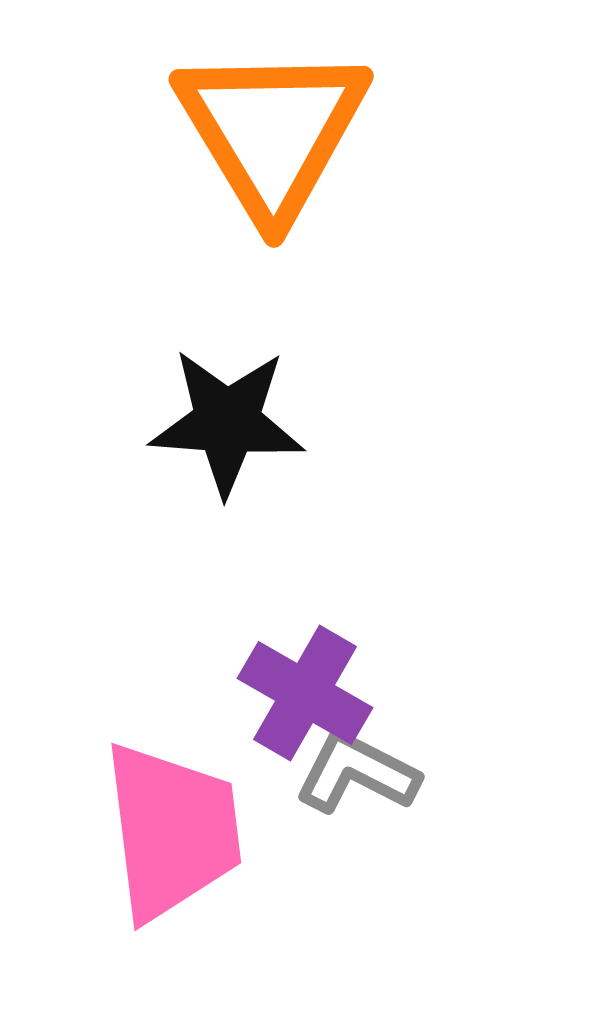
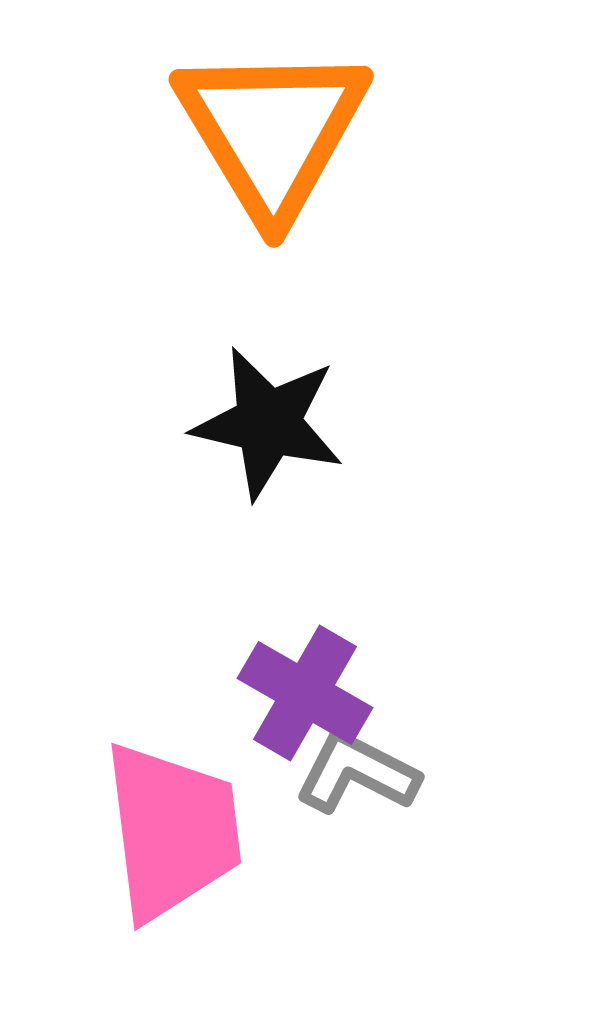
black star: moved 41 px right, 1 px down; rotated 9 degrees clockwise
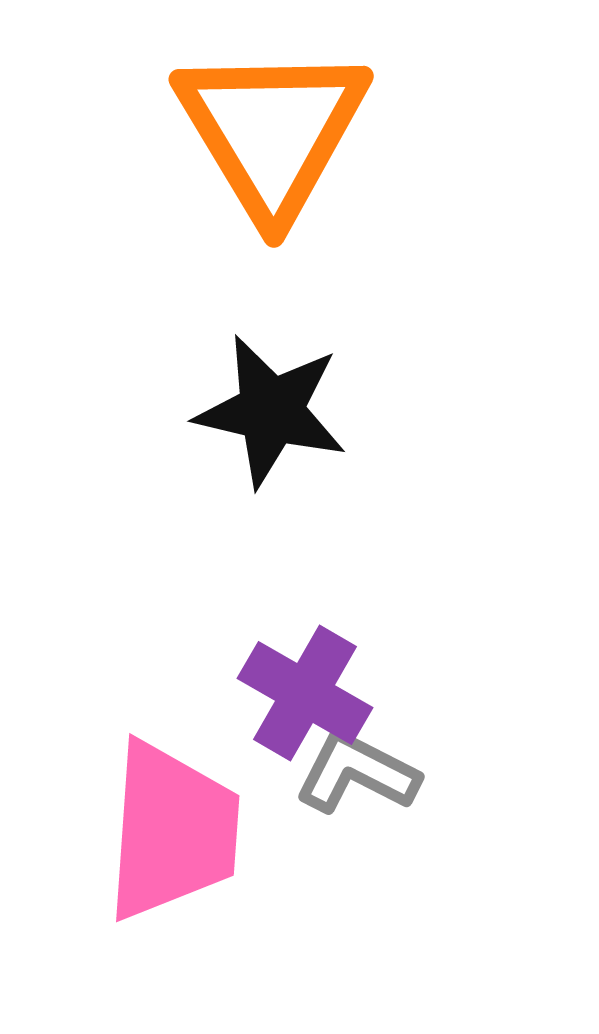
black star: moved 3 px right, 12 px up
pink trapezoid: rotated 11 degrees clockwise
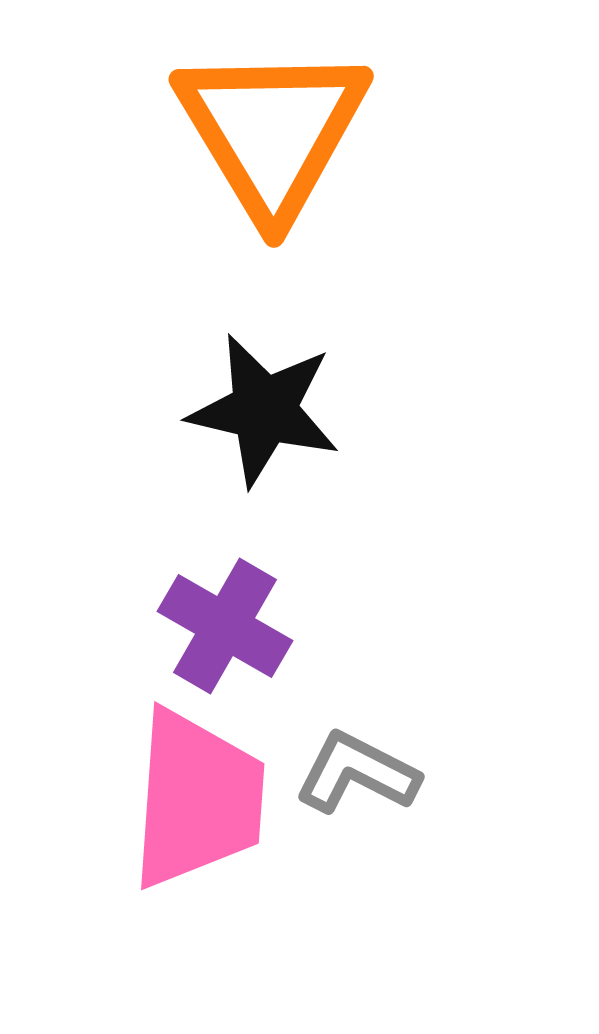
black star: moved 7 px left, 1 px up
purple cross: moved 80 px left, 67 px up
pink trapezoid: moved 25 px right, 32 px up
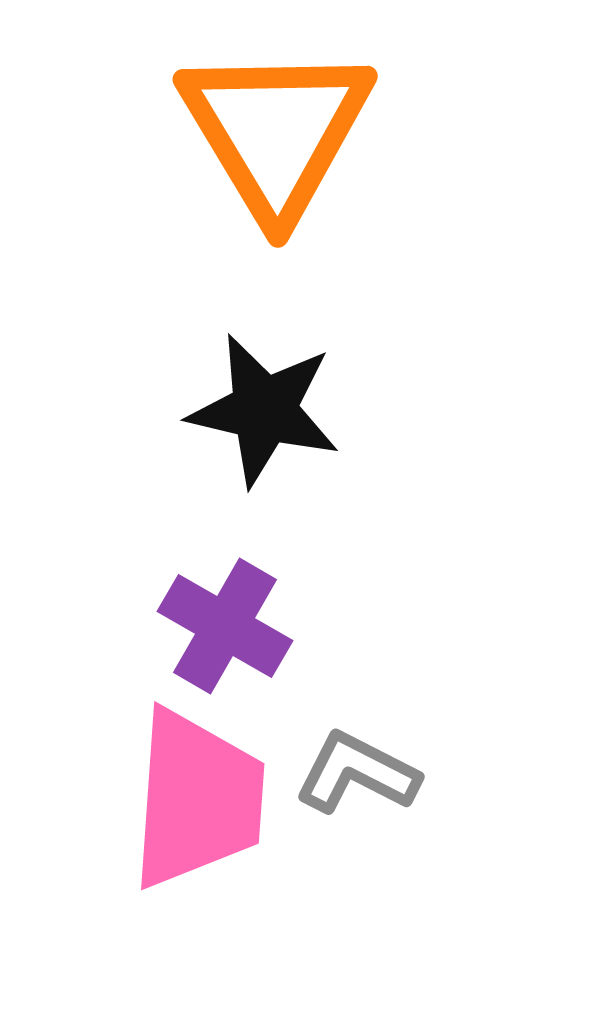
orange triangle: moved 4 px right
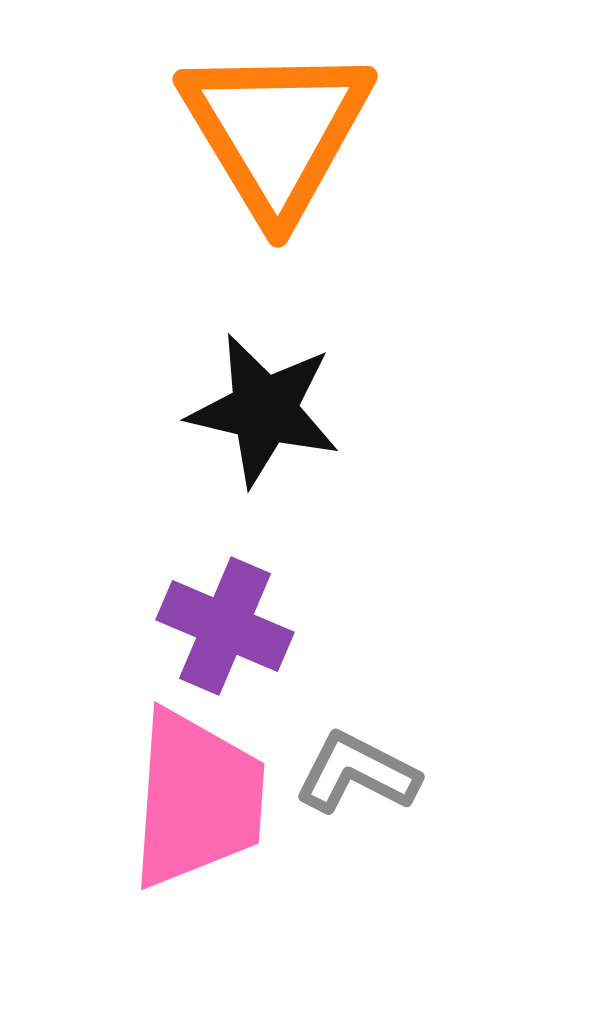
purple cross: rotated 7 degrees counterclockwise
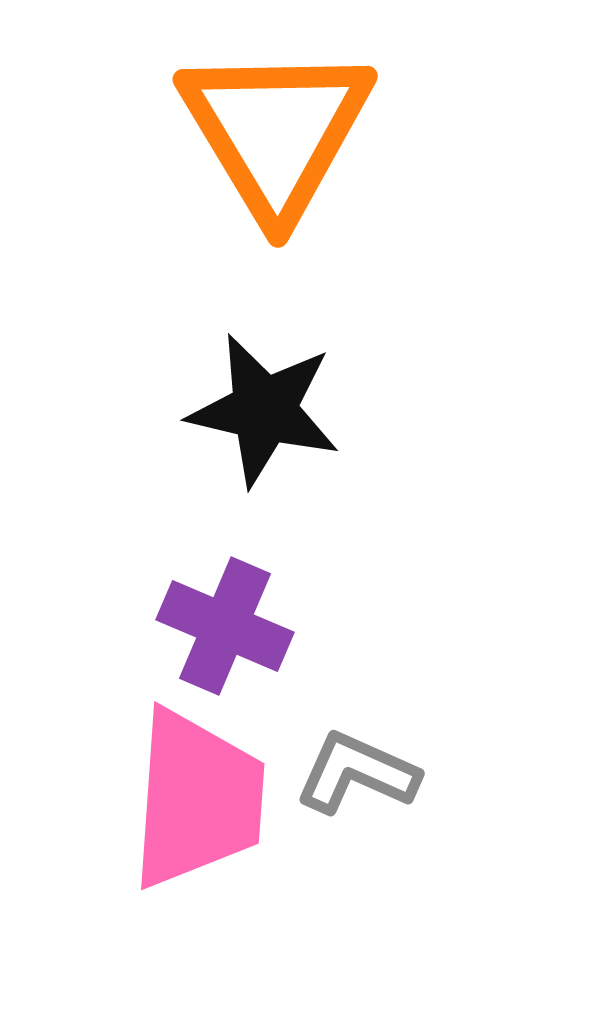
gray L-shape: rotated 3 degrees counterclockwise
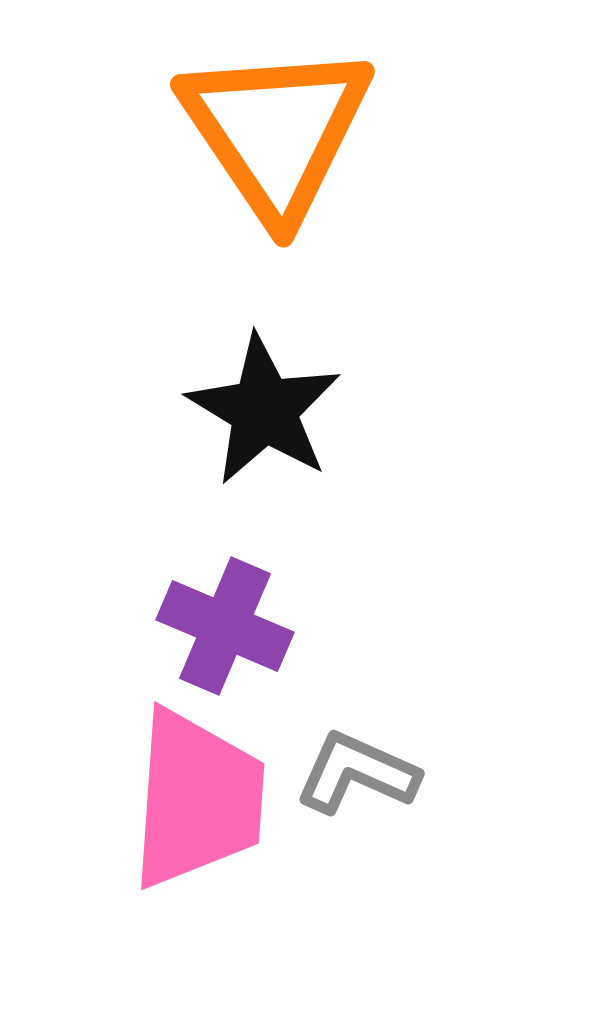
orange triangle: rotated 3 degrees counterclockwise
black star: rotated 18 degrees clockwise
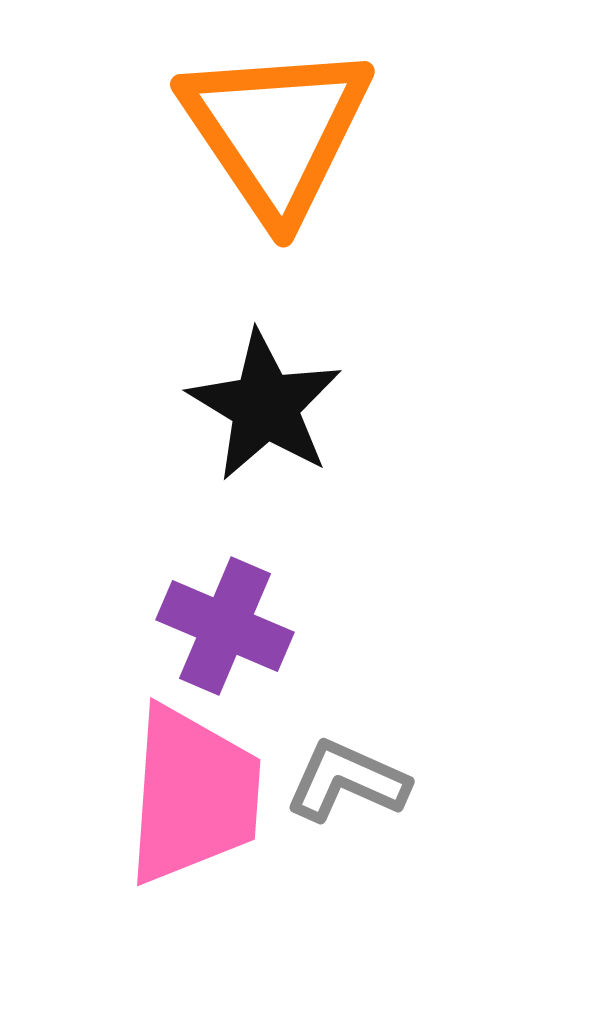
black star: moved 1 px right, 4 px up
gray L-shape: moved 10 px left, 8 px down
pink trapezoid: moved 4 px left, 4 px up
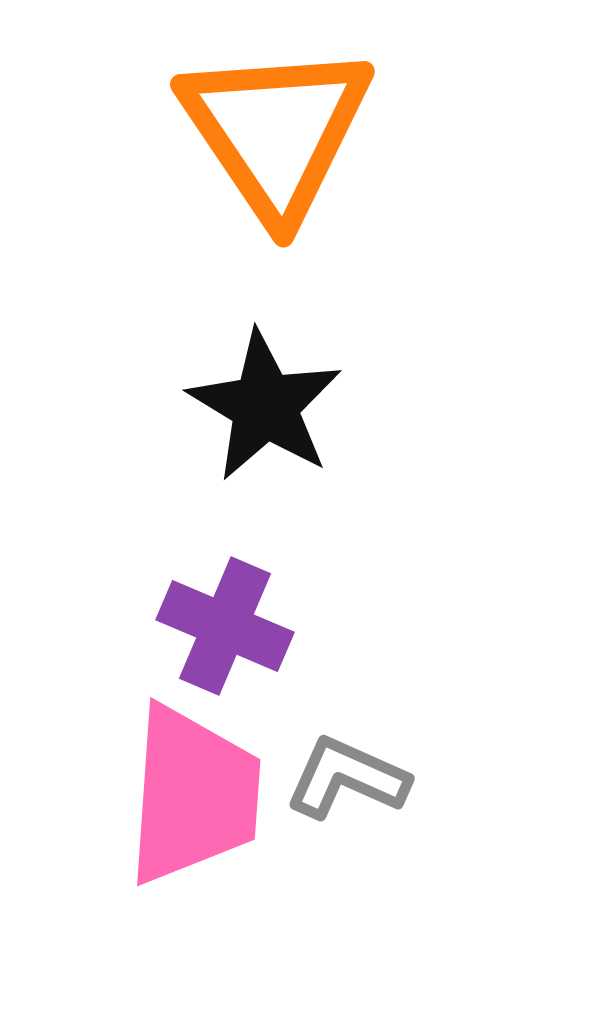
gray L-shape: moved 3 px up
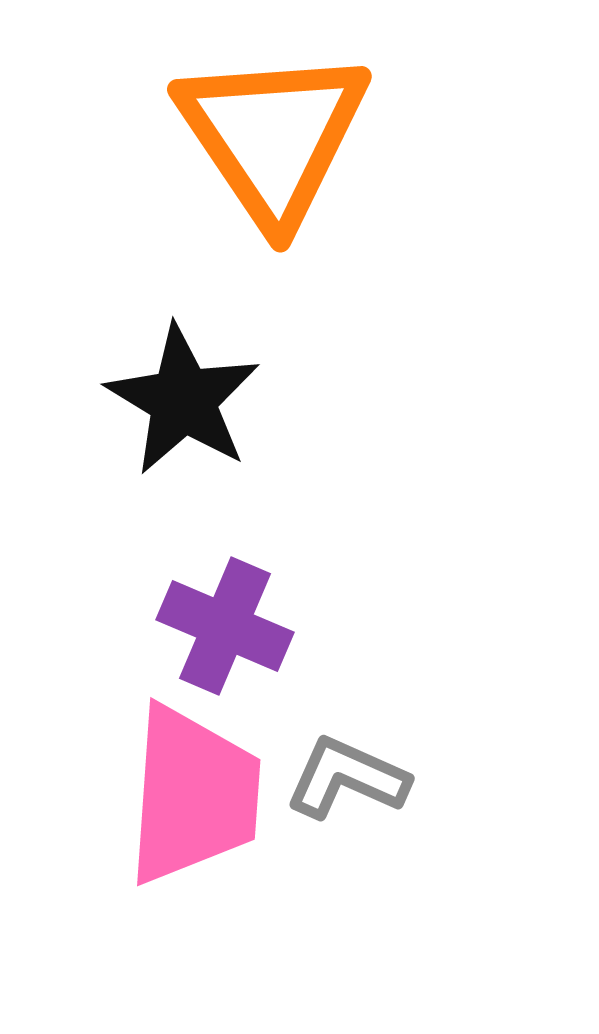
orange triangle: moved 3 px left, 5 px down
black star: moved 82 px left, 6 px up
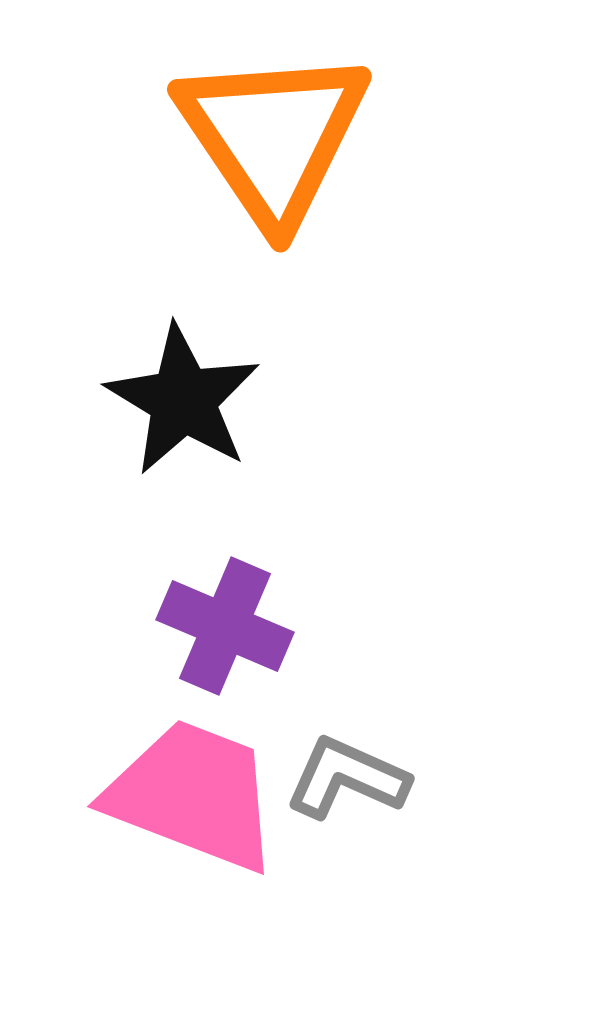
pink trapezoid: rotated 73 degrees counterclockwise
